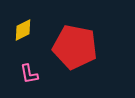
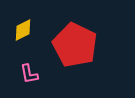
red pentagon: moved 2 px up; rotated 15 degrees clockwise
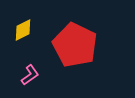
pink L-shape: moved 1 px right, 1 px down; rotated 115 degrees counterclockwise
